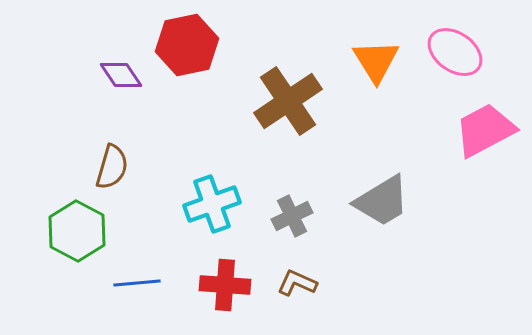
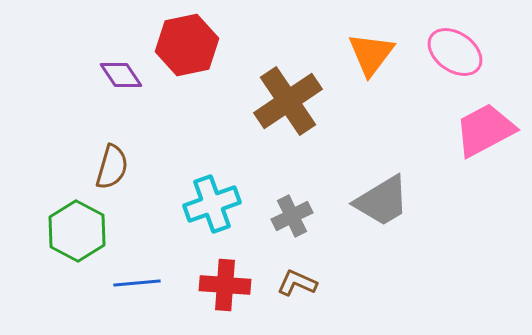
orange triangle: moved 5 px left, 7 px up; rotated 9 degrees clockwise
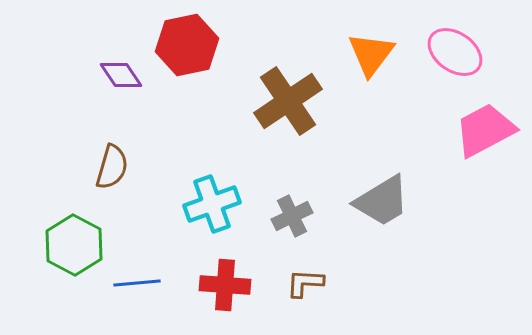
green hexagon: moved 3 px left, 14 px down
brown L-shape: moved 8 px right; rotated 21 degrees counterclockwise
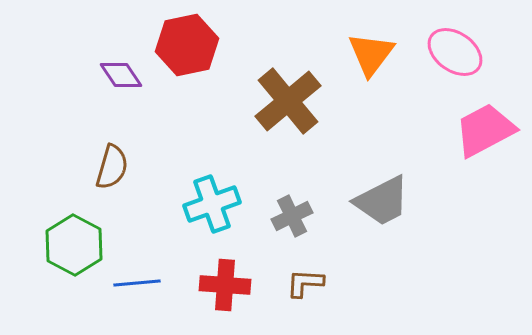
brown cross: rotated 6 degrees counterclockwise
gray trapezoid: rotated 4 degrees clockwise
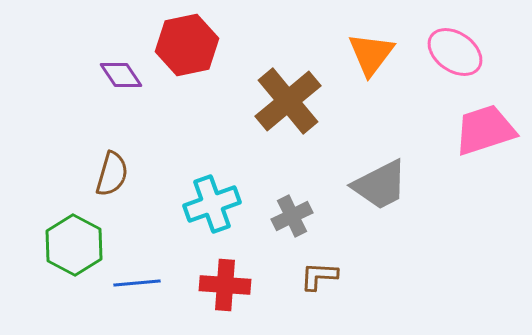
pink trapezoid: rotated 10 degrees clockwise
brown semicircle: moved 7 px down
gray trapezoid: moved 2 px left, 16 px up
brown L-shape: moved 14 px right, 7 px up
